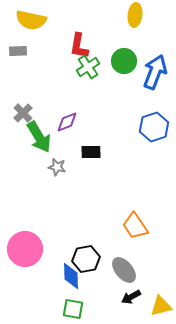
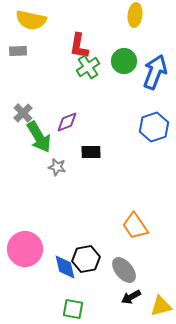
blue diamond: moved 6 px left, 9 px up; rotated 12 degrees counterclockwise
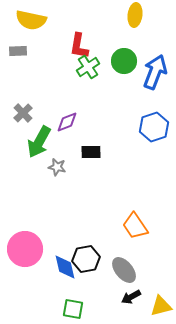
green arrow: moved 5 px down; rotated 60 degrees clockwise
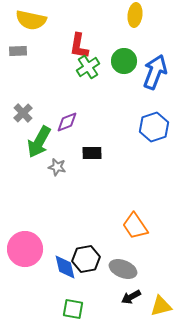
black rectangle: moved 1 px right, 1 px down
gray ellipse: moved 1 px left, 1 px up; rotated 28 degrees counterclockwise
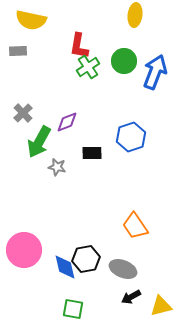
blue hexagon: moved 23 px left, 10 px down
pink circle: moved 1 px left, 1 px down
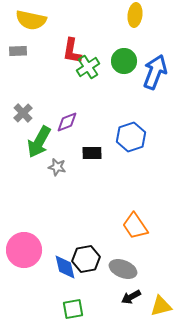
red L-shape: moved 7 px left, 5 px down
green square: rotated 20 degrees counterclockwise
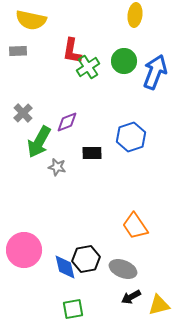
yellow triangle: moved 2 px left, 1 px up
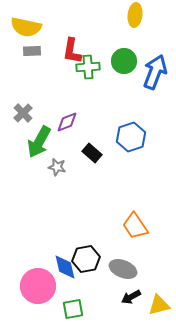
yellow semicircle: moved 5 px left, 7 px down
gray rectangle: moved 14 px right
green cross: rotated 30 degrees clockwise
black rectangle: rotated 42 degrees clockwise
pink circle: moved 14 px right, 36 px down
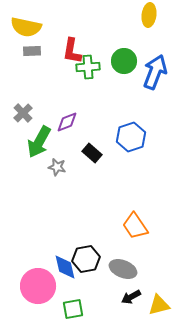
yellow ellipse: moved 14 px right
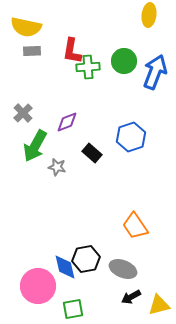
green arrow: moved 4 px left, 4 px down
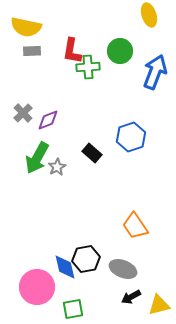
yellow ellipse: rotated 25 degrees counterclockwise
green circle: moved 4 px left, 10 px up
purple diamond: moved 19 px left, 2 px up
green arrow: moved 2 px right, 12 px down
gray star: rotated 30 degrees clockwise
pink circle: moved 1 px left, 1 px down
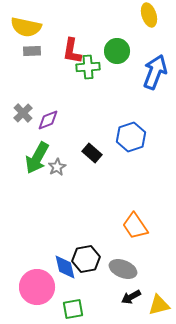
green circle: moved 3 px left
